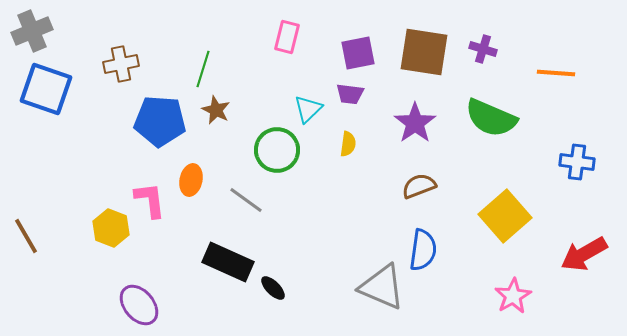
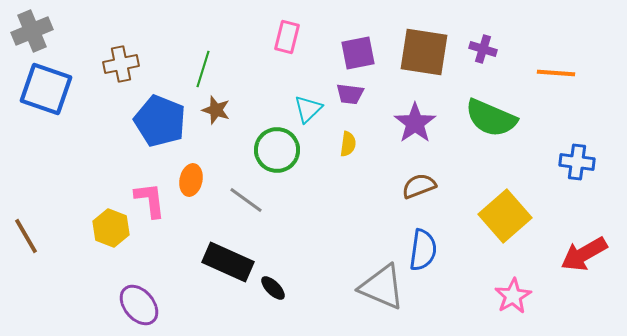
brown star: rotated 8 degrees counterclockwise
blue pentagon: rotated 18 degrees clockwise
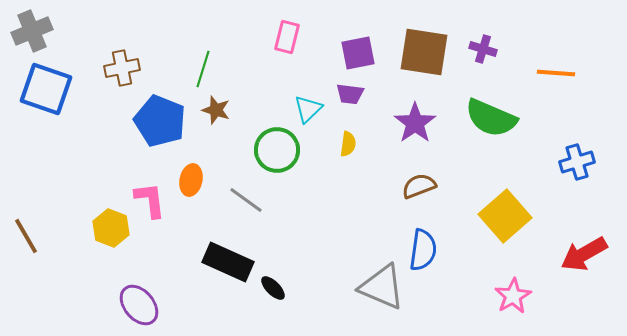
brown cross: moved 1 px right, 4 px down
blue cross: rotated 24 degrees counterclockwise
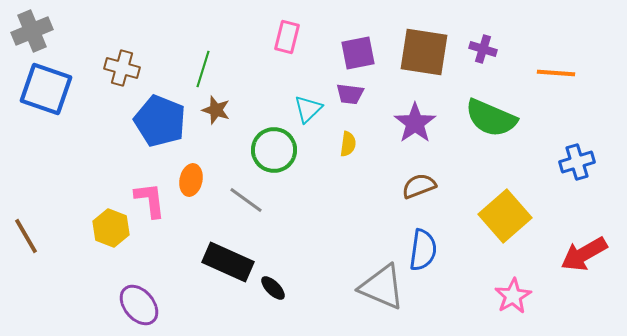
brown cross: rotated 28 degrees clockwise
green circle: moved 3 px left
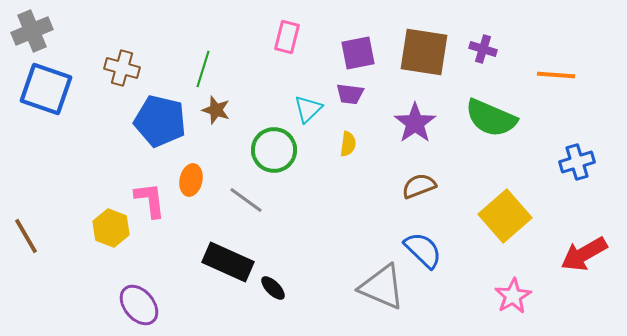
orange line: moved 2 px down
blue pentagon: rotated 9 degrees counterclockwise
blue semicircle: rotated 54 degrees counterclockwise
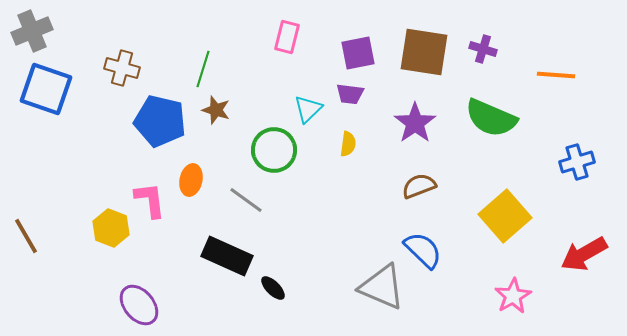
black rectangle: moved 1 px left, 6 px up
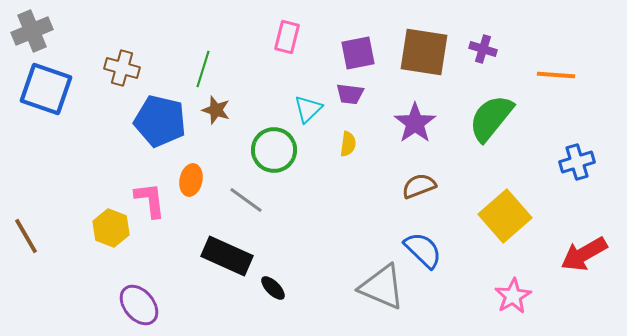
green semicircle: rotated 106 degrees clockwise
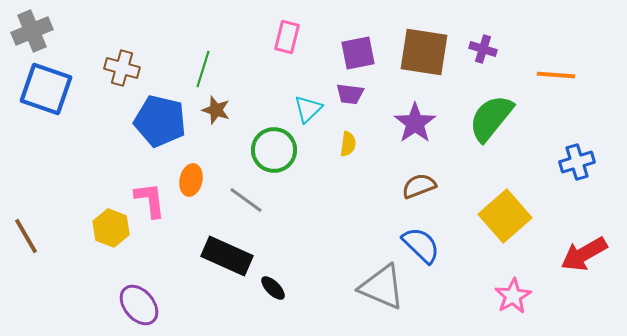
blue semicircle: moved 2 px left, 5 px up
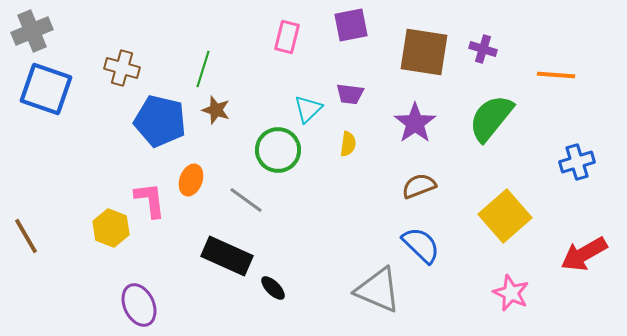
purple square: moved 7 px left, 28 px up
green circle: moved 4 px right
orange ellipse: rotated 8 degrees clockwise
gray triangle: moved 4 px left, 3 px down
pink star: moved 2 px left, 3 px up; rotated 18 degrees counterclockwise
purple ellipse: rotated 15 degrees clockwise
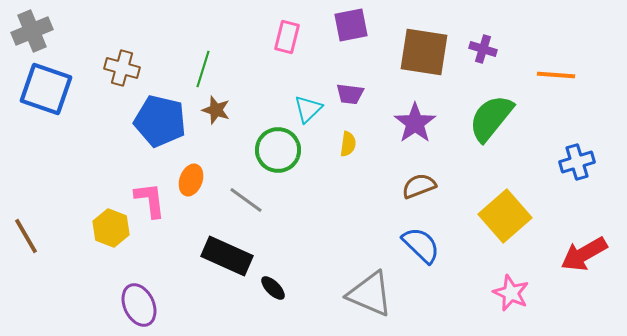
gray triangle: moved 8 px left, 4 px down
